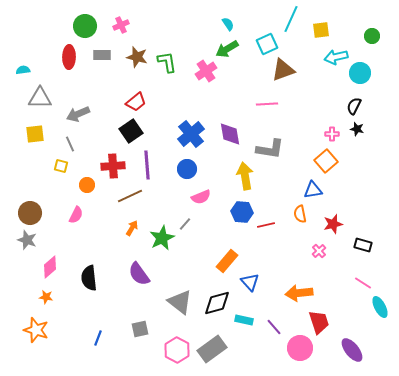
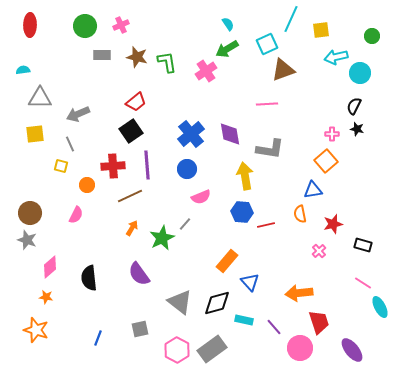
red ellipse at (69, 57): moved 39 px left, 32 px up
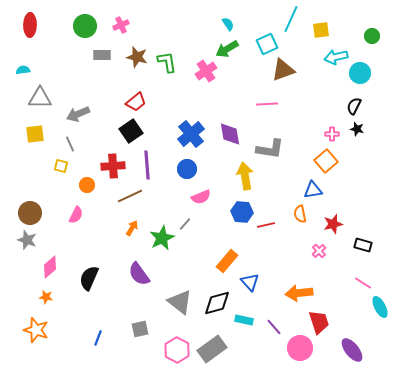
black semicircle at (89, 278): rotated 30 degrees clockwise
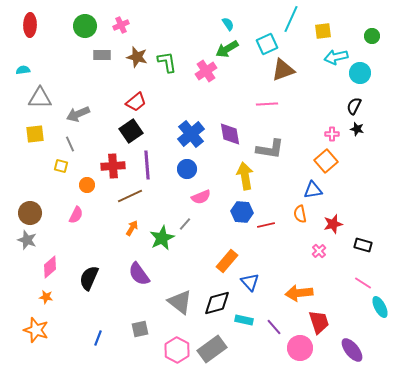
yellow square at (321, 30): moved 2 px right, 1 px down
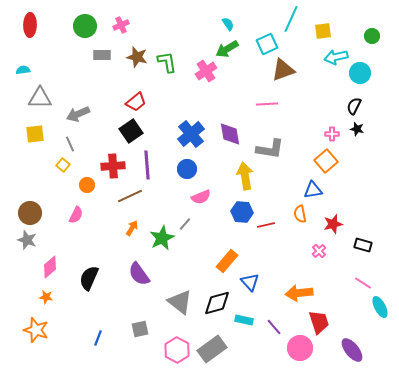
yellow square at (61, 166): moved 2 px right, 1 px up; rotated 24 degrees clockwise
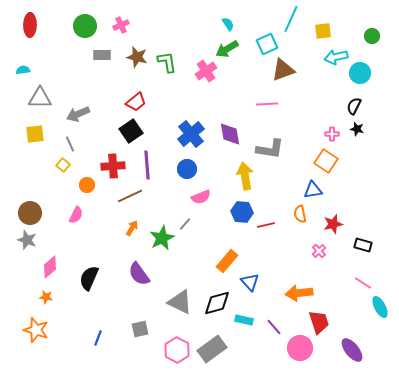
orange square at (326, 161): rotated 15 degrees counterclockwise
gray triangle at (180, 302): rotated 12 degrees counterclockwise
